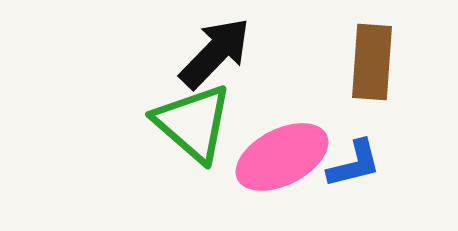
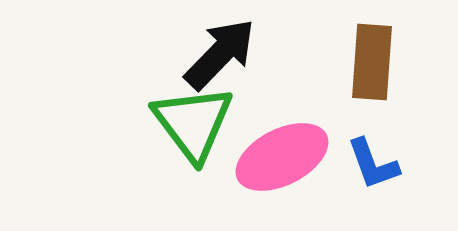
black arrow: moved 5 px right, 1 px down
green triangle: rotated 12 degrees clockwise
blue L-shape: moved 19 px right; rotated 84 degrees clockwise
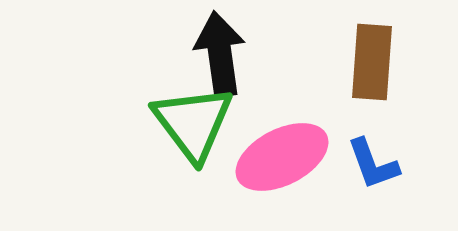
black arrow: rotated 52 degrees counterclockwise
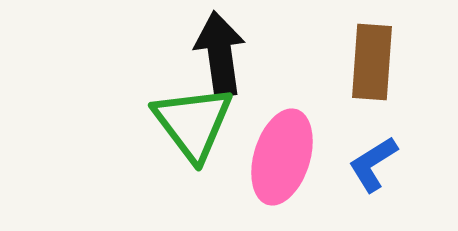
pink ellipse: rotated 46 degrees counterclockwise
blue L-shape: rotated 78 degrees clockwise
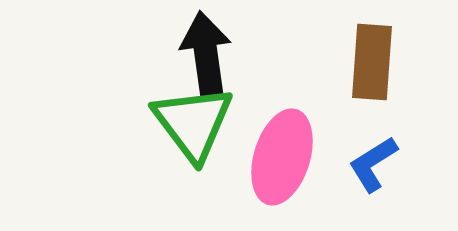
black arrow: moved 14 px left
